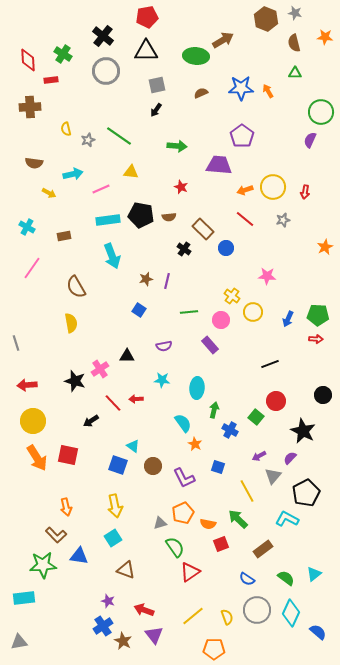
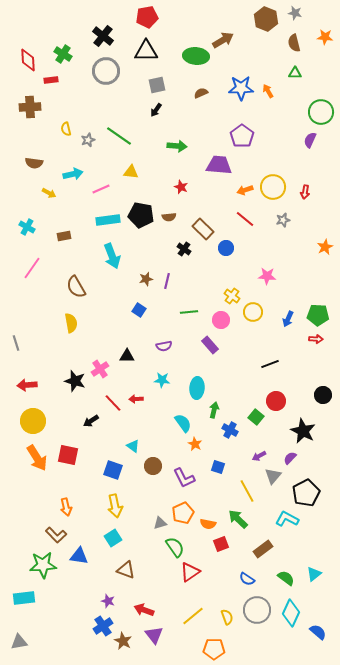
blue square at (118, 465): moved 5 px left, 5 px down
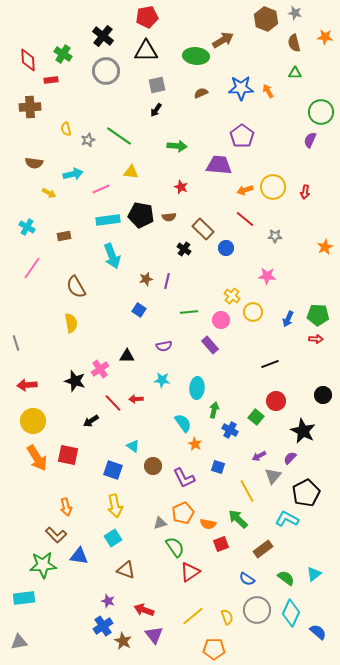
gray star at (283, 220): moved 8 px left, 16 px down; rotated 16 degrees clockwise
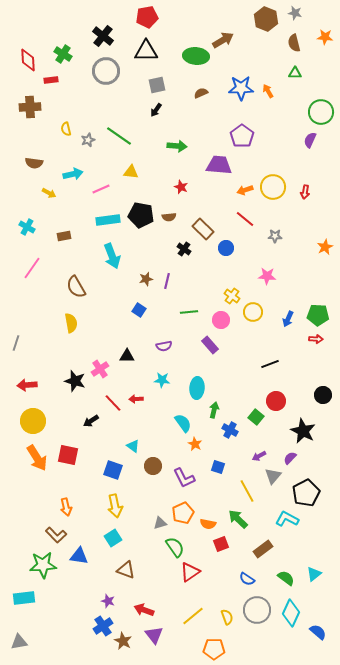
gray line at (16, 343): rotated 35 degrees clockwise
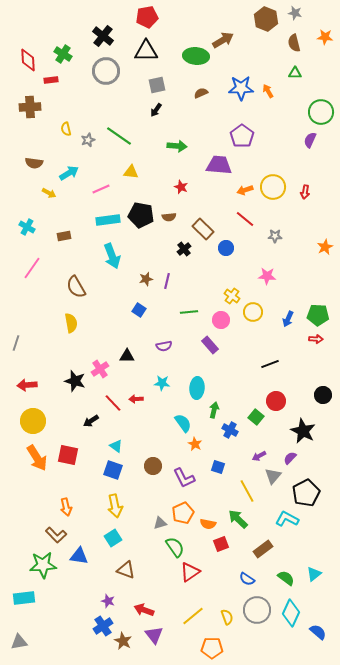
cyan arrow at (73, 174): moved 4 px left, 1 px up; rotated 18 degrees counterclockwise
black cross at (184, 249): rotated 16 degrees clockwise
cyan star at (162, 380): moved 3 px down
cyan triangle at (133, 446): moved 17 px left
orange pentagon at (214, 649): moved 2 px left, 1 px up
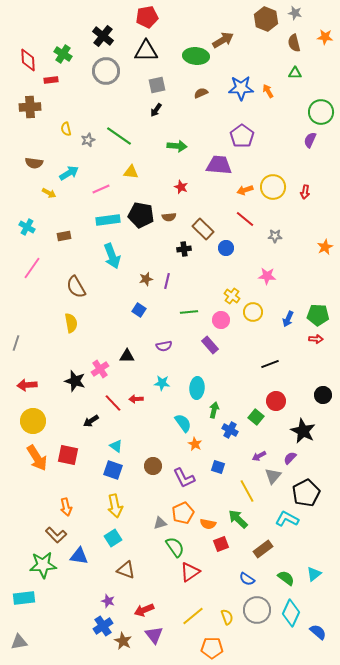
black cross at (184, 249): rotated 32 degrees clockwise
red arrow at (144, 610): rotated 42 degrees counterclockwise
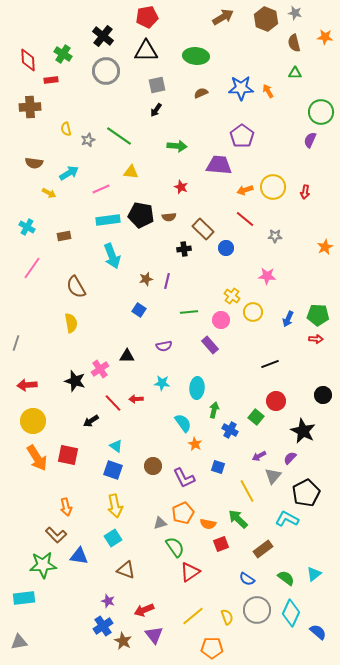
brown arrow at (223, 40): moved 23 px up
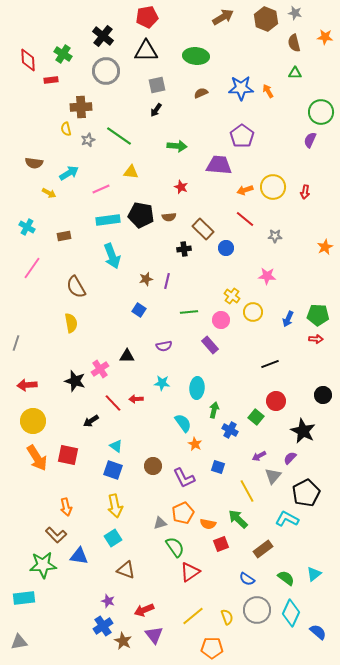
brown cross at (30, 107): moved 51 px right
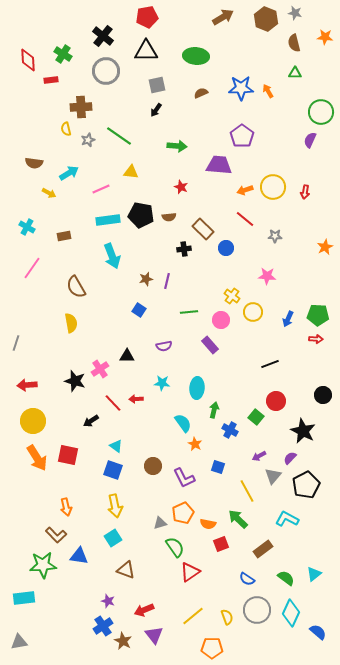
black pentagon at (306, 493): moved 8 px up
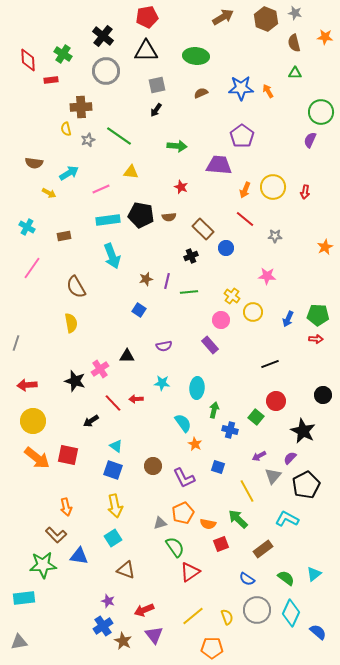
orange arrow at (245, 190): rotated 49 degrees counterclockwise
black cross at (184, 249): moved 7 px right, 7 px down; rotated 16 degrees counterclockwise
green line at (189, 312): moved 20 px up
blue cross at (230, 430): rotated 14 degrees counterclockwise
orange arrow at (37, 458): rotated 20 degrees counterclockwise
